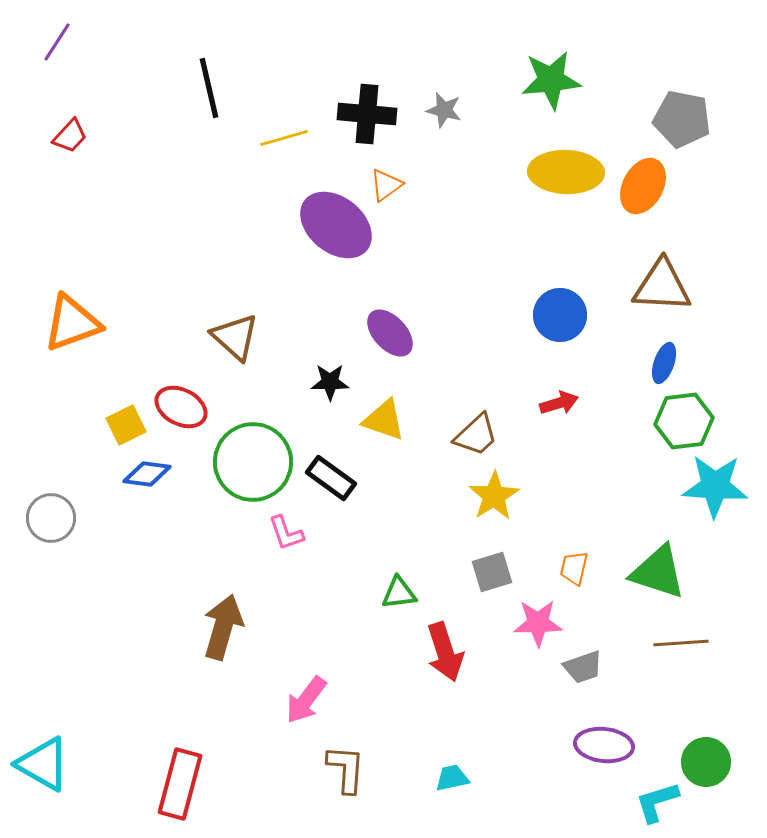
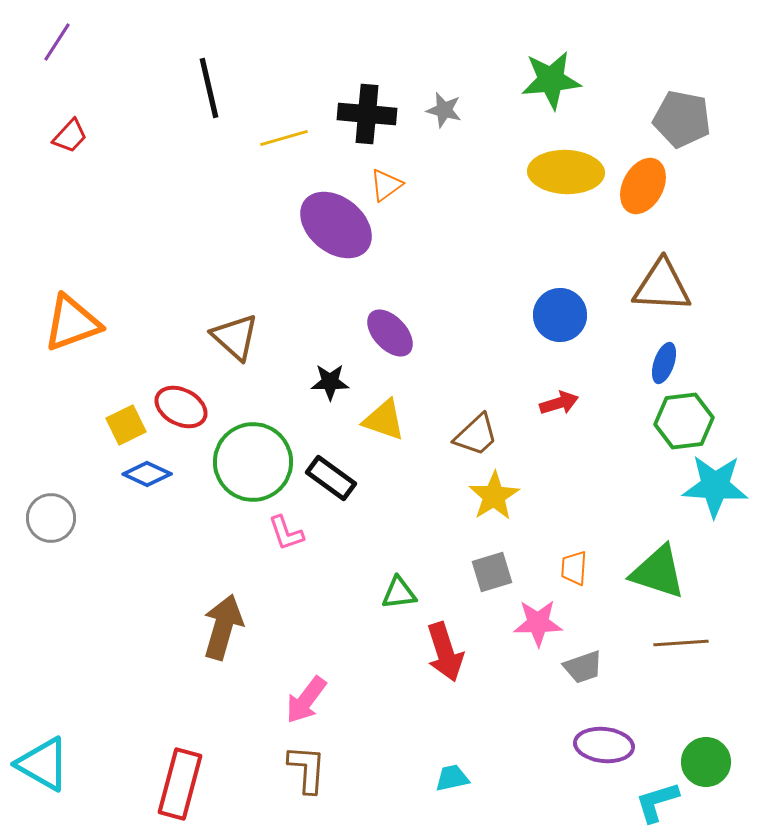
blue diamond at (147, 474): rotated 18 degrees clockwise
orange trapezoid at (574, 568): rotated 9 degrees counterclockwise
brown L-shape at (346, 769): moved 39 px left
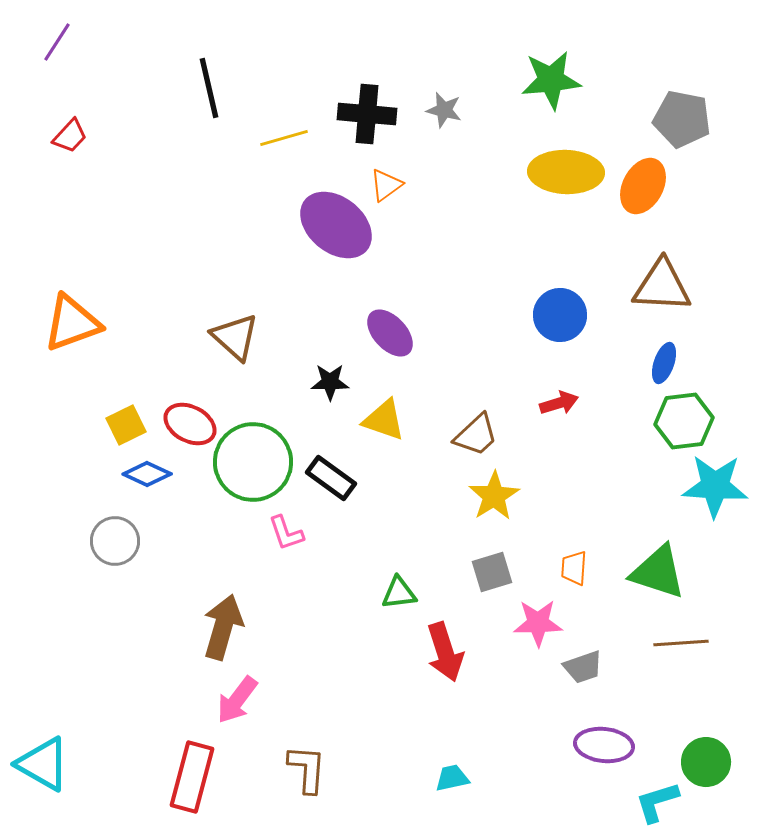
red ellipse at (181, 407): moved 9 px right, 17 px down
gray circle at (51, 518): moved 64 px right, 23 px down
pink arrow at (306, 700): moved 69 px left
red rectangle at (180, 784): moved 12 px right, 7 px up
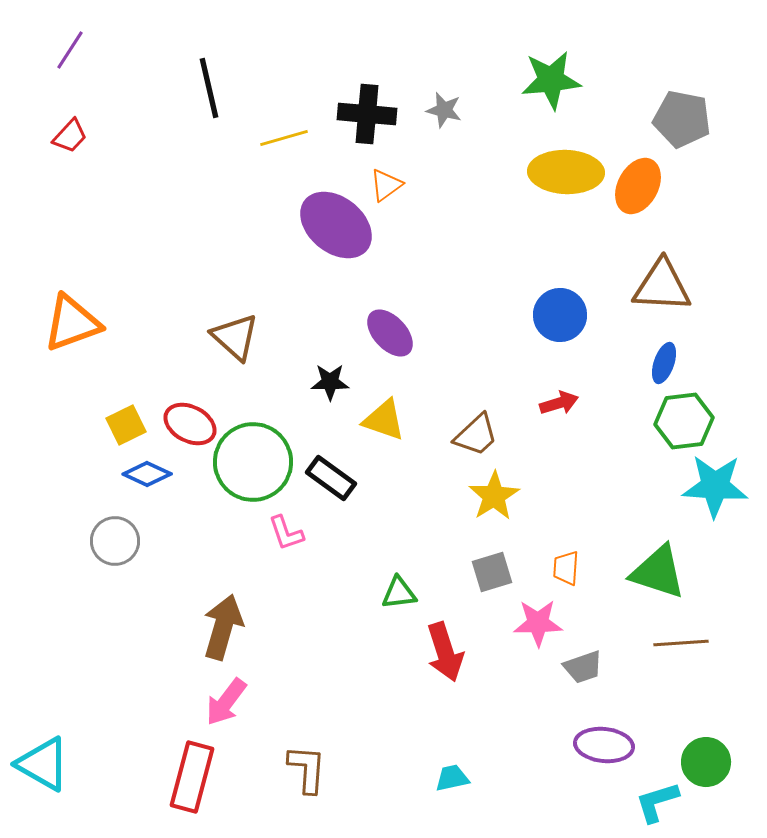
purple line at (57, 42): moved 13 px right, 8 px down
orange ellipse at (643, 186): moved 5 px left
orange trapezoid at (574, 568): moved 8 px left
pink arrow at (237, 700): moved 11 px left, 2 px down
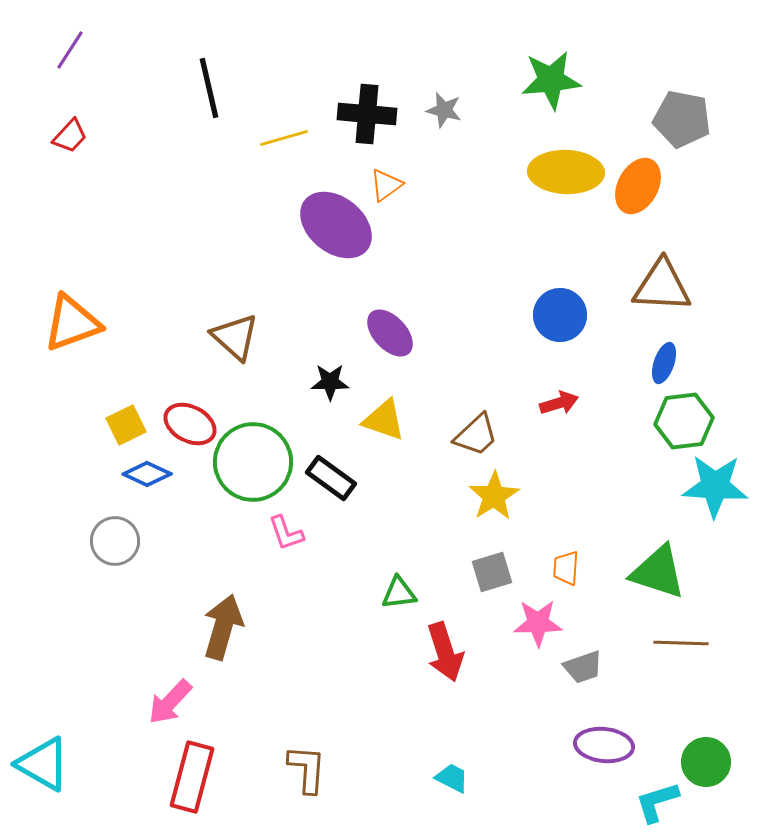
brown line at (681, 643): rotated 6 degrees clockwise
pink arrow at (226, 702): moved 56 px left; rotated 6 degrees clockwise
cyan trapezoid at (452, 778): rotated 39 degrees clockwise
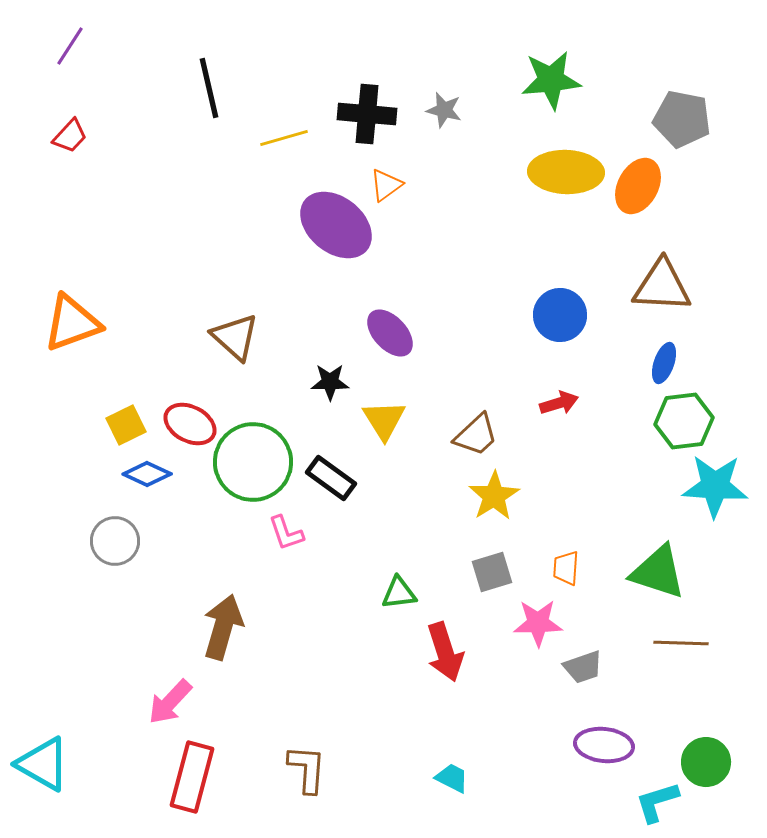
purple line at (70, 50): moved 4 px up
yellow triangle at (384, 420): rotated 39 degrees clockwise
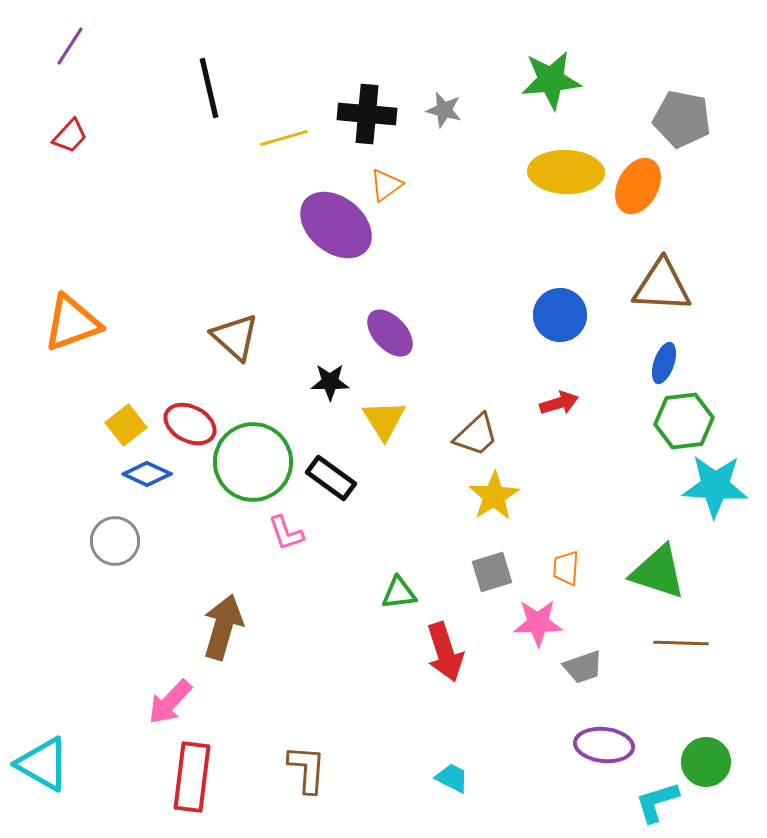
yellow square at (126, 425): rotated 12 degrees counterclockwise
red rectangle at (192, 777): rotated 8 degrees counterclockwise
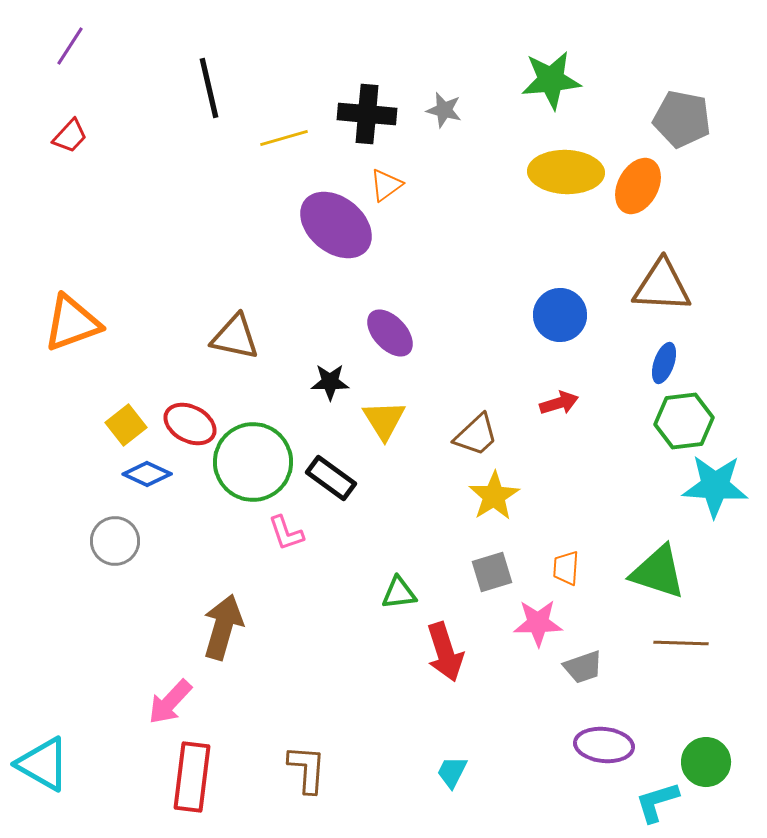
brown triangle at (235, 337): rotated 30 degrees counterclockwise
cyan trapezoid at (452, 778): moved 6 px up; rotated 90 degrees counterclockwise
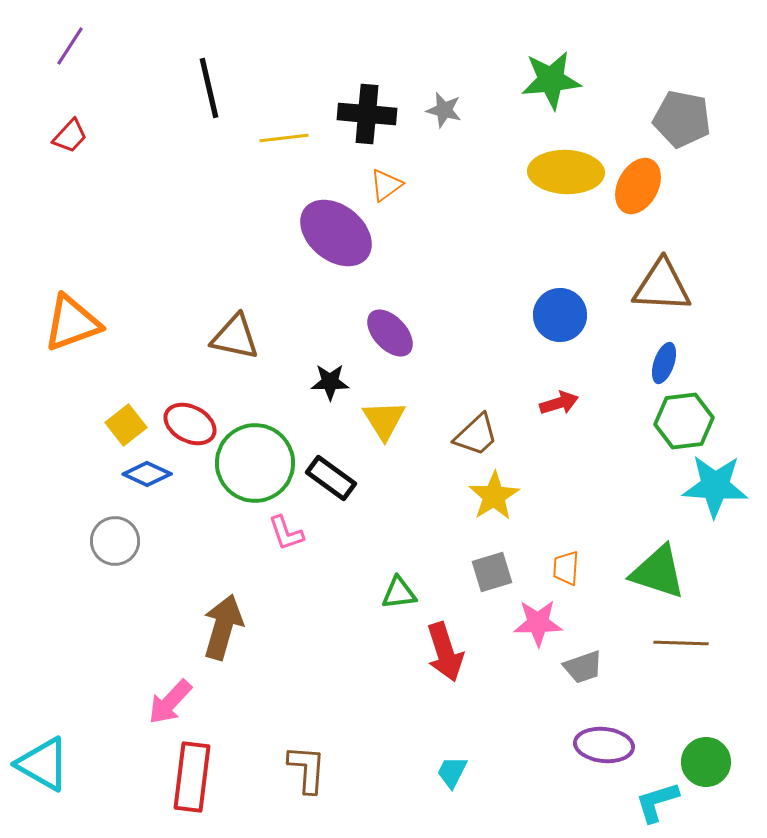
yellow line at (284, 138): rotated 9 degrees clockwise
purple ellipse at (336, 225): moved 8 px down
green circle at (253, 462): moved 2 px right, 1 px down
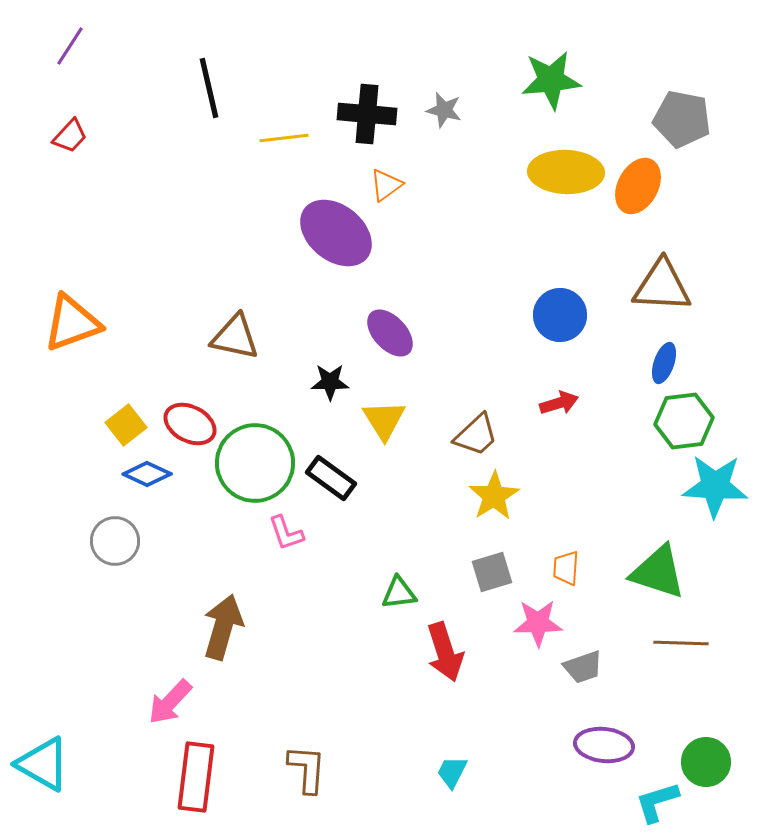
red rectangle at (192, 777): moved 4 px right
